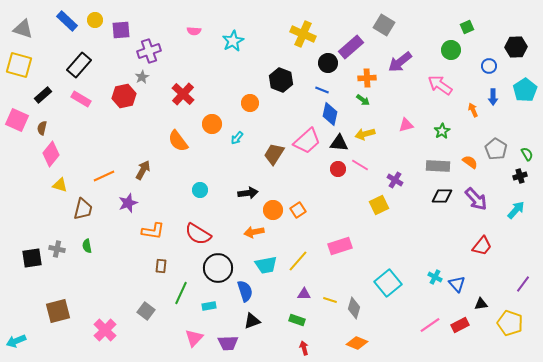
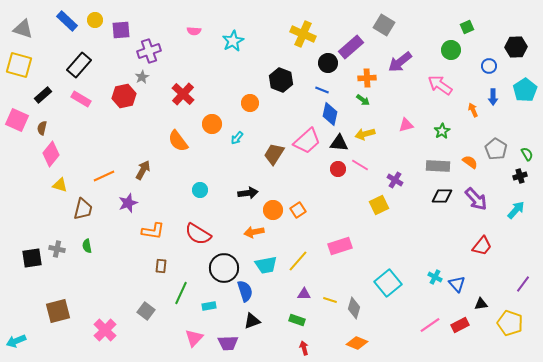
black circle at (218, 268): moved 6 px right
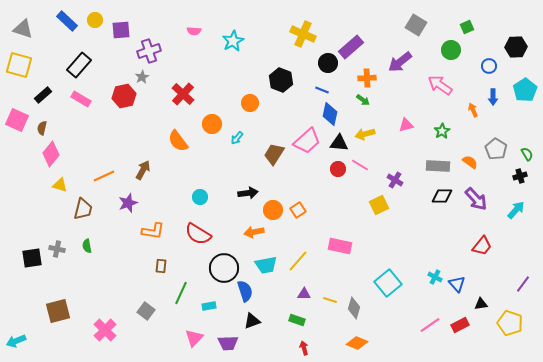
gray square at (384, 25): moved 32 px right
cyan circle at (200, 190): moved 7 px down
pink rectangle at (340, 246): rotated 30 degrees clockwise
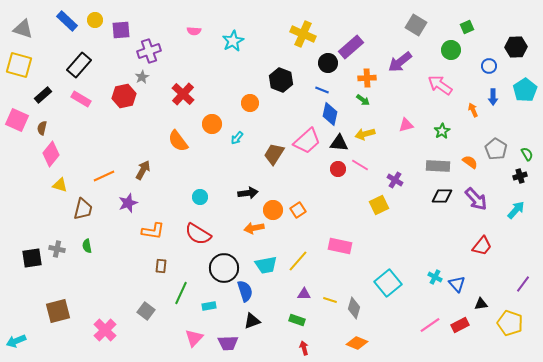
orange arrow at (254, 232): moved 4 px up
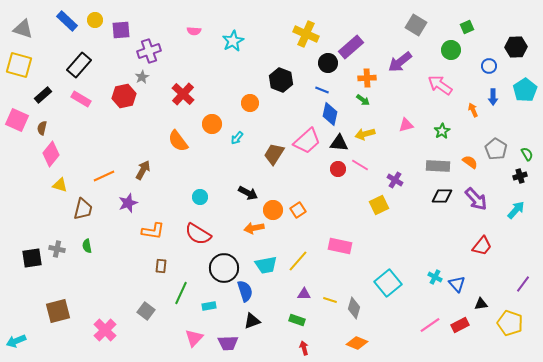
yellow cross at (303, 34): moved 3 px right
black arrow at (248, 193): rotated 36 degrees clockwise
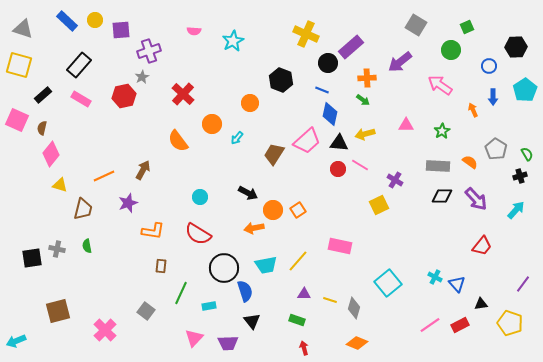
pink triangle at (406, 125): rotated 14 degrees clockwise
black triangle at (252, 321): rotated 48 degrees counterclockwise
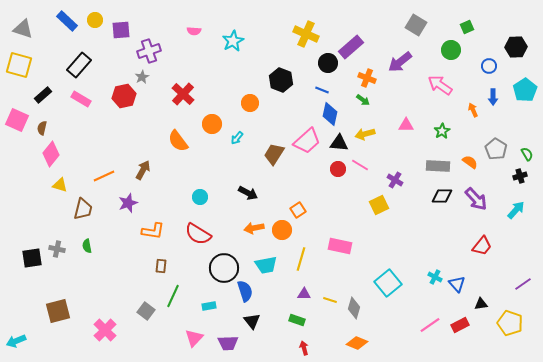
orange cross at (367, 78): rotated 24 degrees clockwise
orange circle at (273, 210): moved 9 px right, 20 px down
yellow line at (298, 261): moved 3 px right, 2 px up; rotated 25 degrees counterclockwise
purple line at (523, 284): rotated 18 degrees clockwise
green line at (181, 293): moved 8 px left, 3 px down
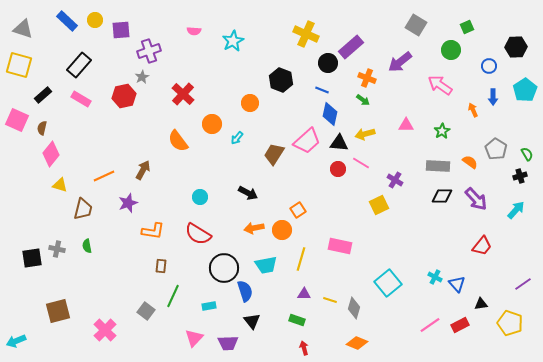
pink line at (360, 165): moved 1 px right, 2 px up
